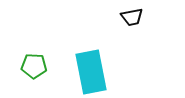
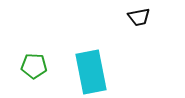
black trapezoid: moved 7 px right
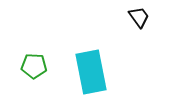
black trapezoid: rotated 115 degrees counterclockwise
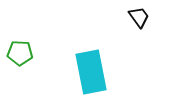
green pentagon: moved 14 px left, 13 px up
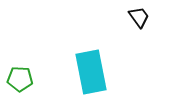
green pentagon: moved 26 px down
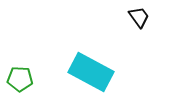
cyan rectangle: rotated 51 degrees counterclockwise
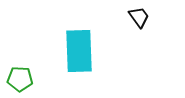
cyan rectangle: moved 12 px left, 21 px up; rotated 60 degrees clockwise
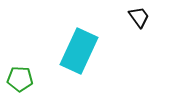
cyan rectangle: rotated 27 degrees clockwise
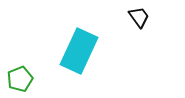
green pentagon: rotated 25 degrees counterclockwise
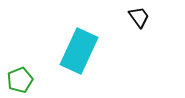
green pentagon: moved 1 px down
